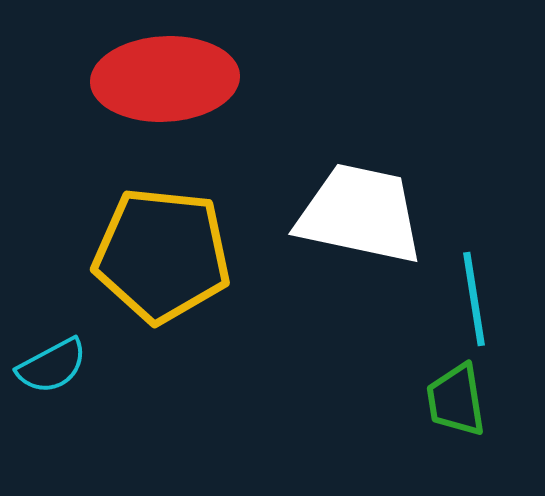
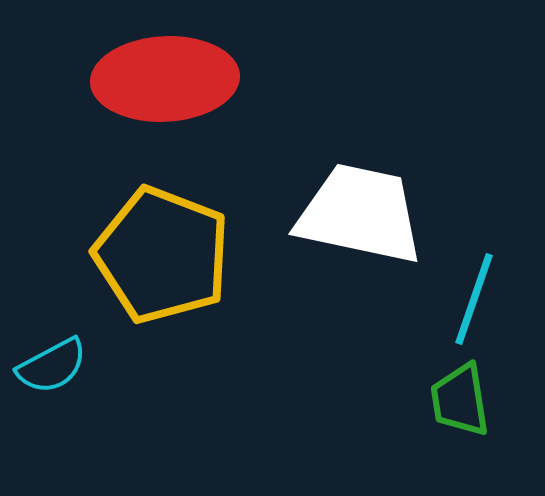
yellow pentagon: rotated 15 degrees clockwise
cyan line: rotated 28 degrees clockwise
green trapezoid: moved 4 px right
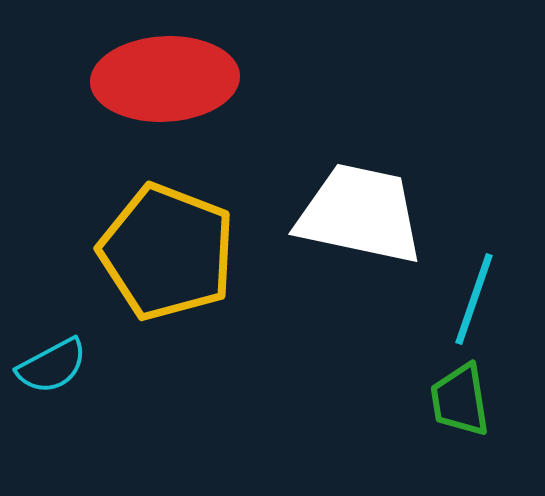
yellow pentagon: moved 5 px right, 3 px up
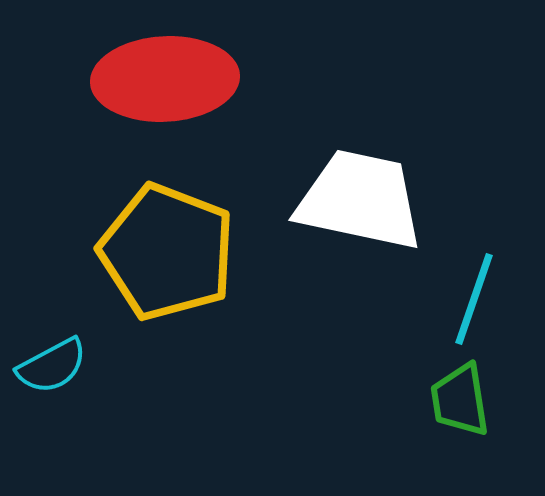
white trapezoid: moved 14 px up
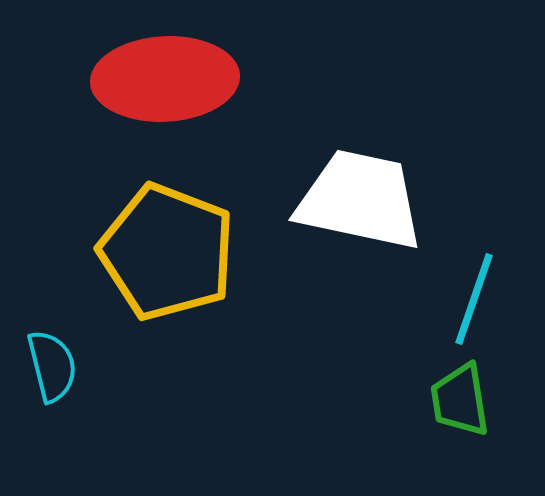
cyan semicircle: rotated 76 degrees counterclockwise
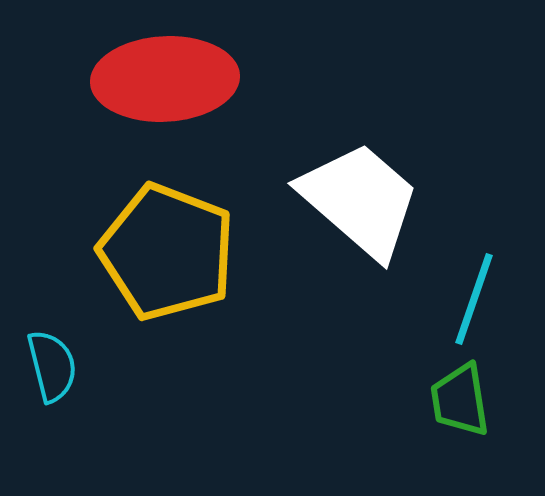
white trapezoid: rotated 29 degrees clockwise
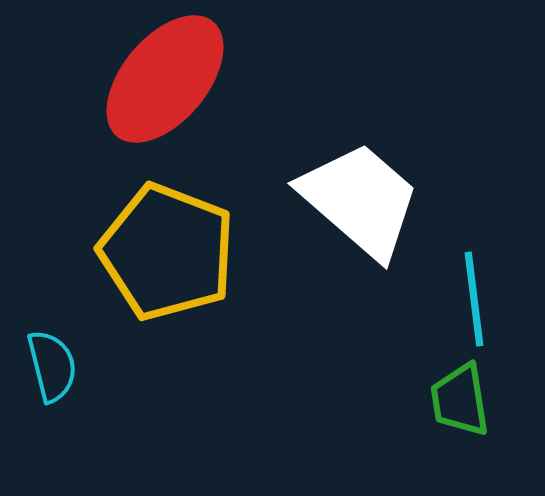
red ellipse: rotated 47 degrees counterclockwise
cyan line: rotated 26 degrees counterclockwise
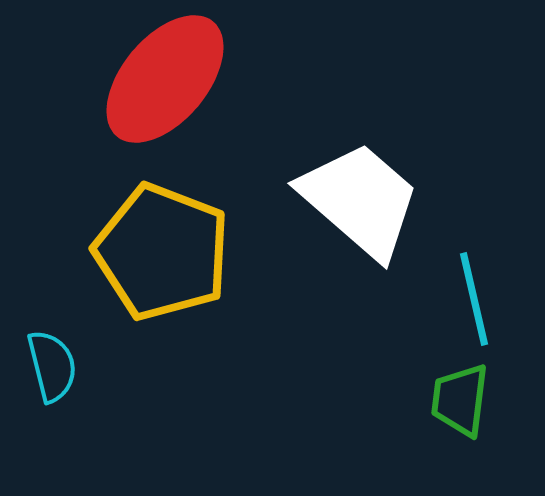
yellow pentagon: moved 5 px left
cyan line: rotated 6 degrees counterclockwise
green trapezoid: rotated 16 degrees clockwise
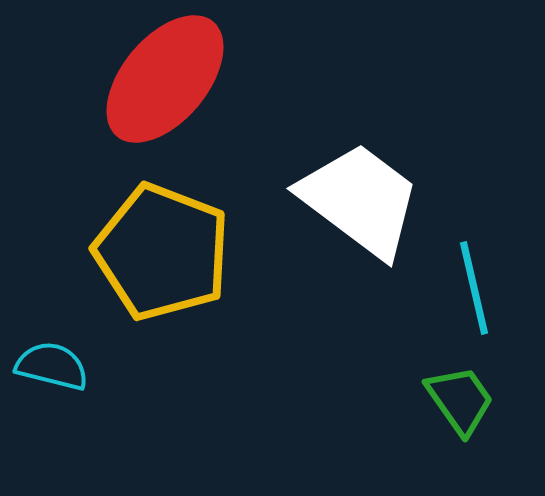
white trapezoid: rotated 4 degrees counterclockwise
cyan line: moved 11 px up
cyan semicircle: rotated 62 degrees counterclockwise
green trapezoid: rotated 138 degrees clockwise
